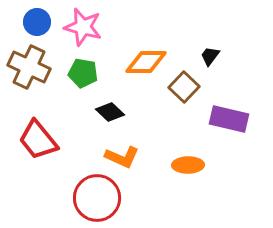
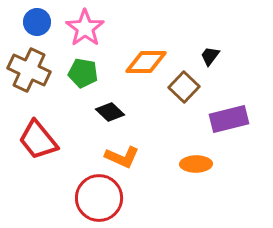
pink star: moved 2 px right, 1 px down; rotated 21 degrees clockwise
brown cross: moved 3 px down
purple rectangle: rotated 27 degrees counterclockwise
orange ellipse: moved 8 px right, 1 px up
red circle: moved 2 px right
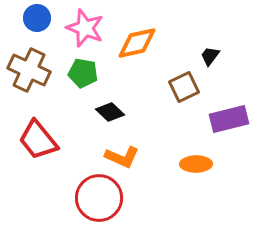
blue circle: moved 4 px up
pink star: rotated 15 degrees counterclockwise
orange diamond: moved 9 px left, 19 px up; rotated 12 degrees counterclockwise
brown square: rotated 20 degrees clockwise
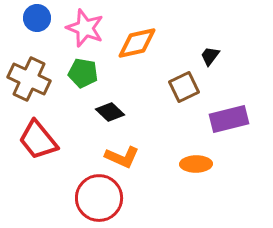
brown cross: moved 9 px down
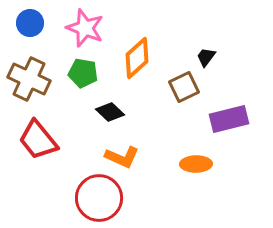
blue circle: moved 7 px left, 5 px down
orange diamond: moved 15 px down; rotated 30 degrees counterclockwise
black trapezoid: moved 4 px left, 1 px down
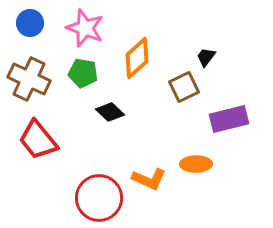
orange L-shape: moved 27 px right, 22 px down
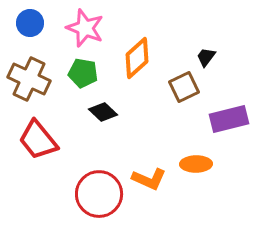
black diamond: moved 7 px left
red circle: moved 4 px up
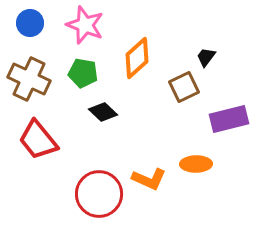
pink star: moved 3 px up
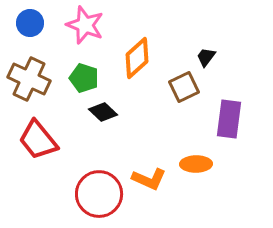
green pentagon: moved 1 px right, 5 px down; rotated 8 degrees clockwise
purple rectangle: rotated 69 degrees counterclockwise
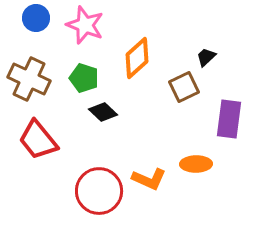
blue circle: moved 6 px right, 5 px up
black trapezoid: rotated 10 degrees clockwise
red circle: moved 3 px up
